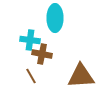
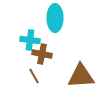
brown line: moved 3 px right
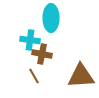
cyan ellipse: moved 4 px left
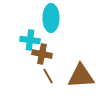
brown line: moved 14 px right
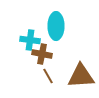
cyan ellipse: moved 5 px right, 8 px down
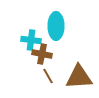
cyan cross: moved 1 px right
brown triangle: moved 2 px left, 1 px down
